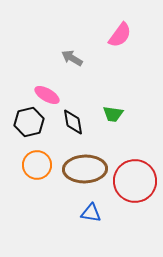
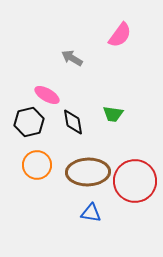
brown ellipse: moved 3 px right, 3 px down
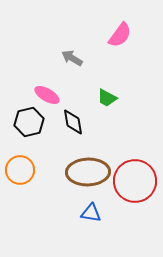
green trapezoid: moved 6 px left, 16 px up; rotated 20 degrees clockwise
orange circle: moved 17 px left, 5 px down
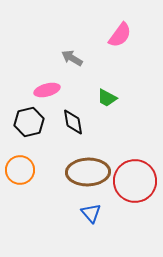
pink ellipse: moved 5 px up; rotated 45 degrees counterclockwise
blue triangle: rotated 40 degrees clockwise
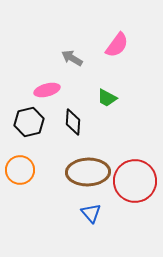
pink semicircle: moved 3 px left, 10 px down
black diamond: rotated 12 degrees clockwise
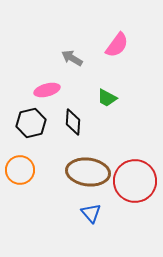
black hexagon: moved 2 px right, 1 px down
brown ellipse: rotated 9 degrees clockwise
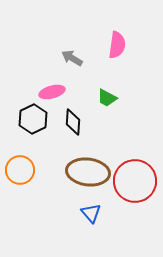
pink semicircle: rotated 28 degrees counterclockwise
pink ellipse: moved 5 px right, 2 px down
black hexagon: moved 2 px right, 4 px up; rotated 12 degrees counterclockwise
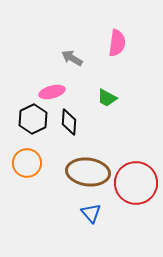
pink semicircle: moved 2 px up
black diamond: moved 4 px left
orange circle: moved 7 px right, 7 px up
red circle: moved 1 px right, 2 px down
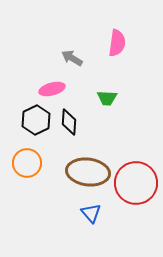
pink ellipse: moved 3 px up
green trapezoid: rotated 25 degrees counterclockwise
black hexagon: moved 3 px right, 1 px down
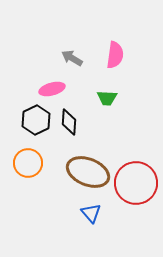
pink semicircle: moved 2 px left, 12 px down
orange circle: moved 1 px right
brown ellipse: rotated 15 degrees clockwise
